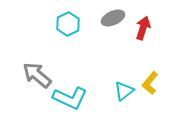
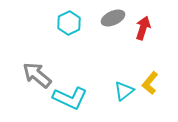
cyan hexagon: moved 1 px right, 1 px up
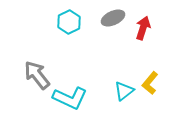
cyan hexagon: moved 1 px up
gray arrow: rotated 12 degrees clockwise
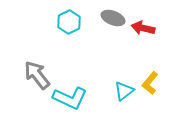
gray ellipse: rotated 45 degrees clockwise
red arrow: rotated 95 degrees counterclockwise
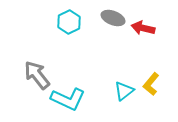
yellow L-shape: moved 1 px right, 1 px down
cyan L-shape: moved 2 px left, 1 px down
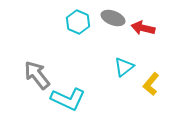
cyan hexagon: moved 9 px right; rotated 10 degrees counterclockwise
cyan triangle: moved 24 px up
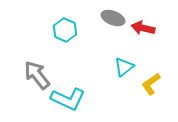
cyan hexagon: moved 13 px left, 8 px down
yellow L-shape: rotated 15 degrees clockwise
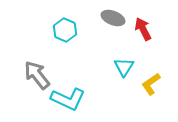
red arrow: moved 1 px down; rotated 50 degrees clockwise
cyan triangle: rotated 20 degrees counterclockwise
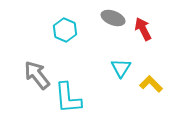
cyan triangle: moved 3 px left, 1 px down
yellow L-shape: rotated 80 degrees clockwise
cyan L-shape: moved 1 px up; rotated 60 degrees clockwise
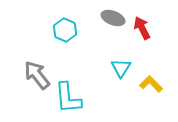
red arrow: moved 1 px left, 1 px up
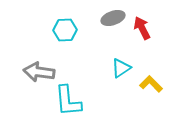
gray ellipse: rotated 40 degrees counterclockwise
cyan hexagon: rotated 25 degrees counterclockwise
cyan triangle: rotated 25 degrees clockwise
gray arrow: moved 2 px right, 3 px up; rotated 44 degrees counterclockwise
cyan L-shape: moved 3 px down
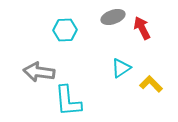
gray ellipse: moved 1 px up
